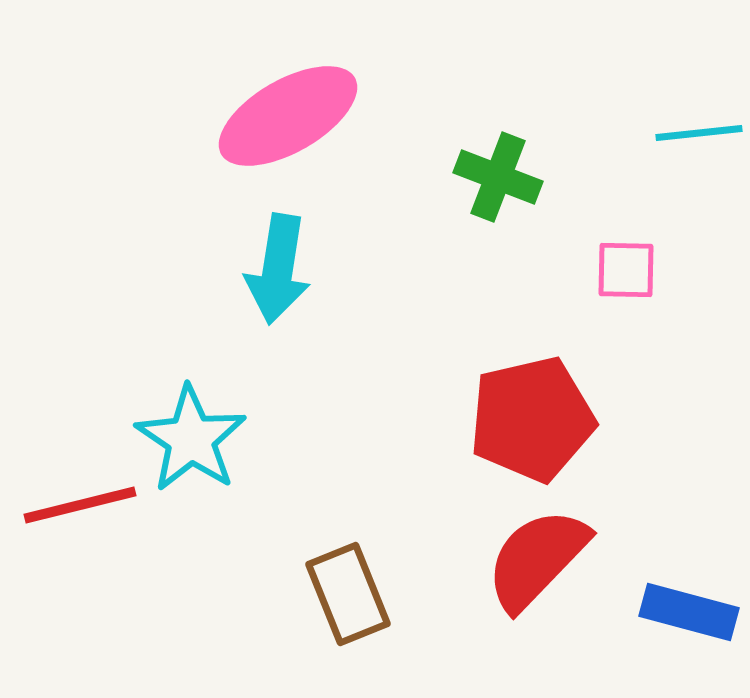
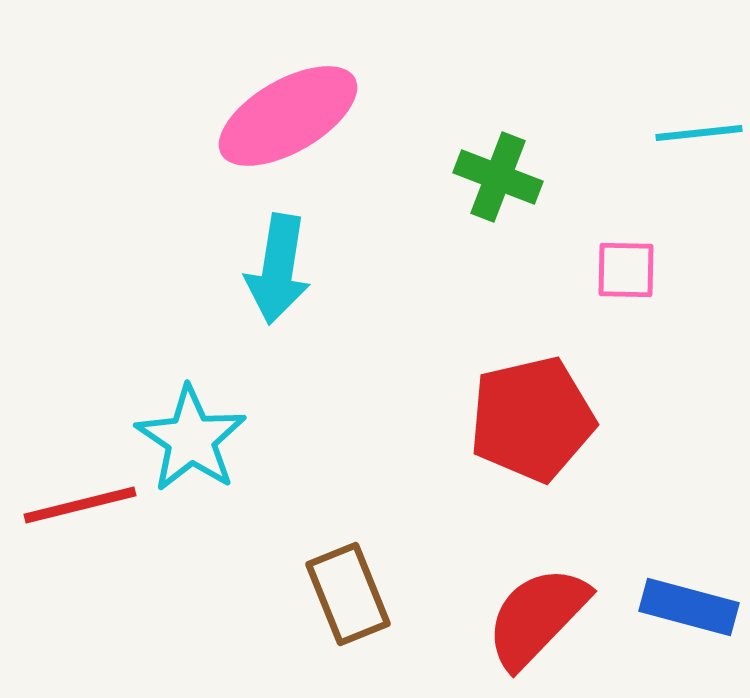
red semicircle: moved 58 px down
blue rectangle: moved 5 px up
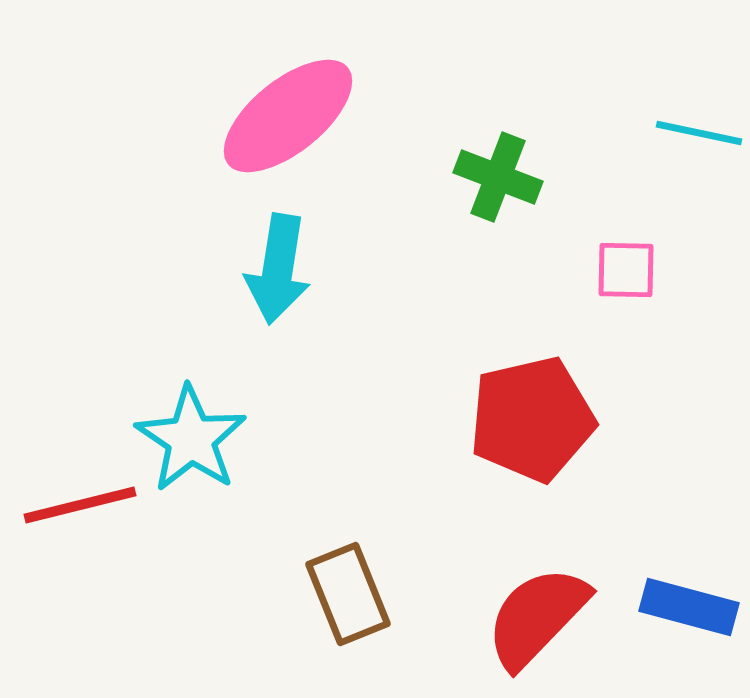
pink ellipse: rotated 9 degrees counterclockwise
cyan line: rotated 18 degrees clockwise
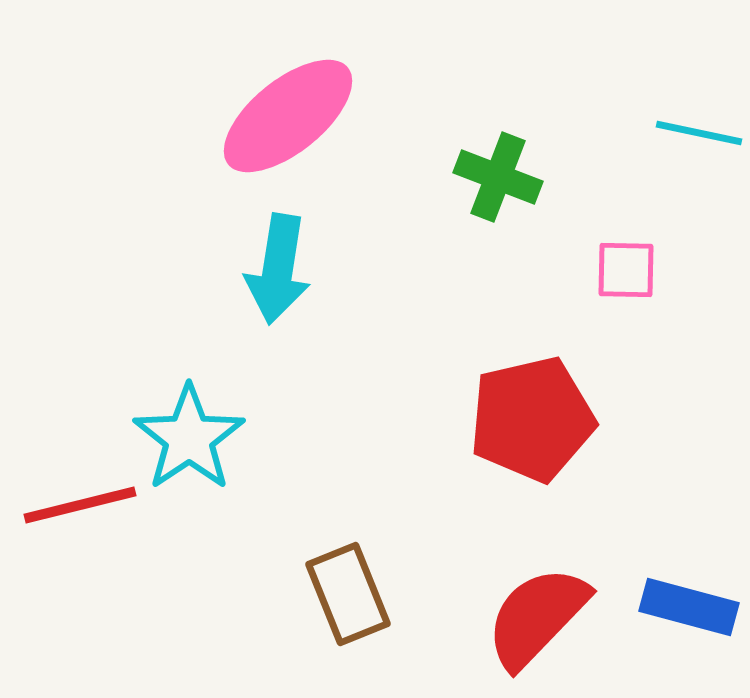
cyan star: moved 2 px left, 1 px up; rotated 4 degrees clockwise
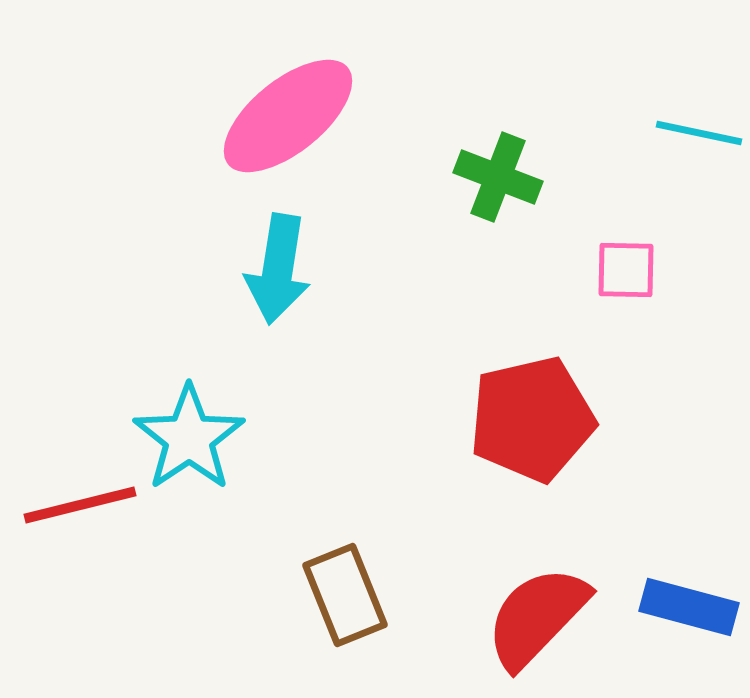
brown rectangle: moved 3 px left, 1 px down
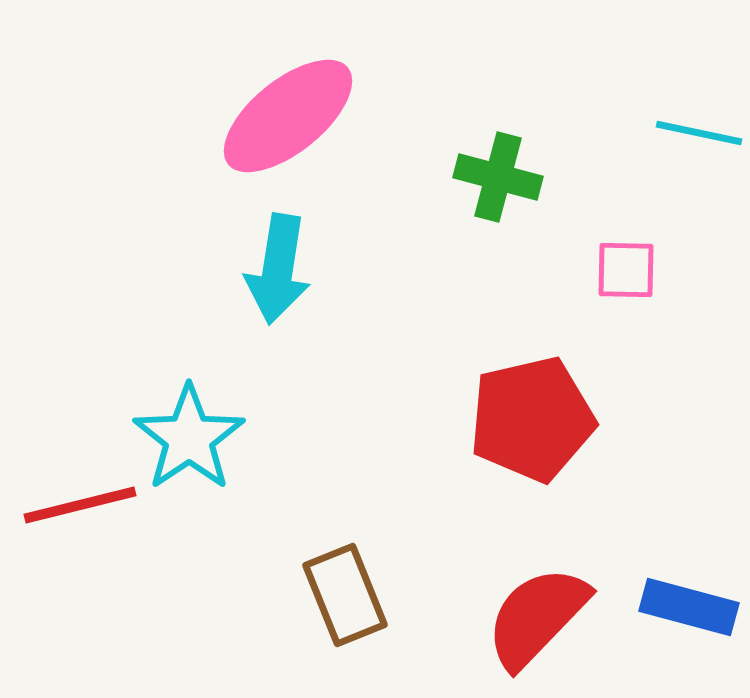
green cross: rotated 6 degrees counterclockwise
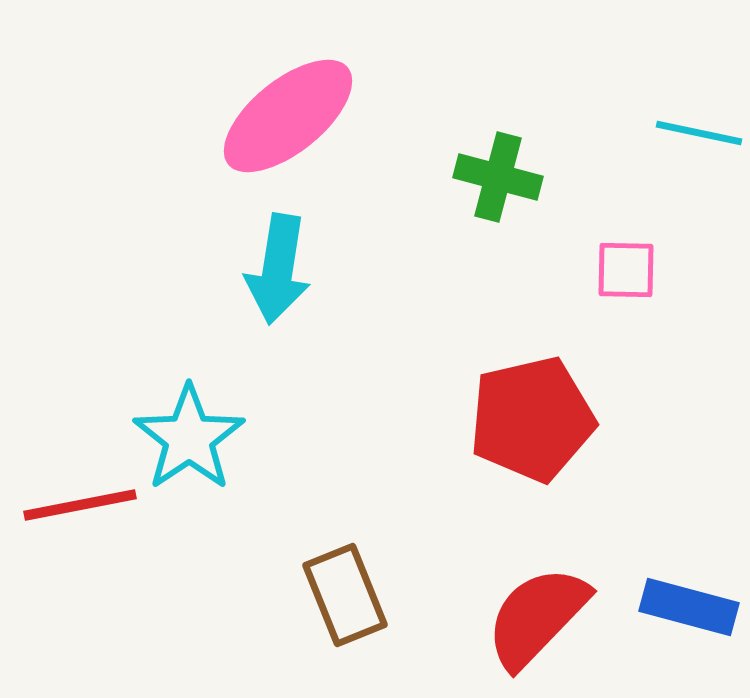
red line: rotated 3 degrees clockwise
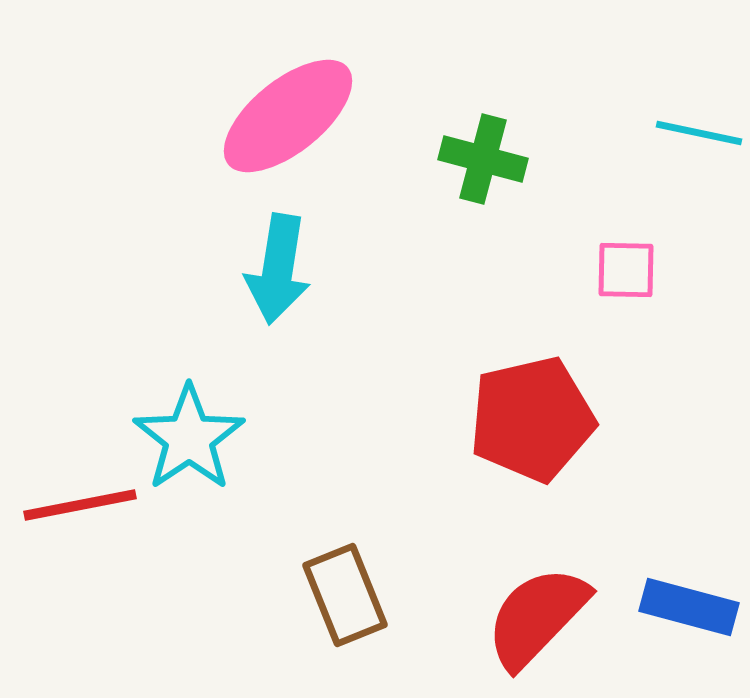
green cross: moved 15 px left, 18 px up
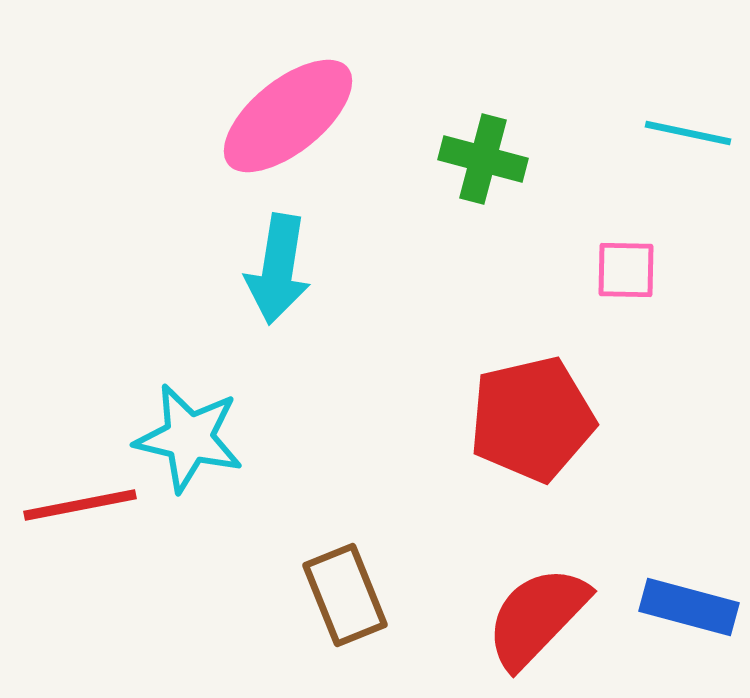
cyan line: moved 11 px left
cyan star: rotated 25 degrees counterclockwise
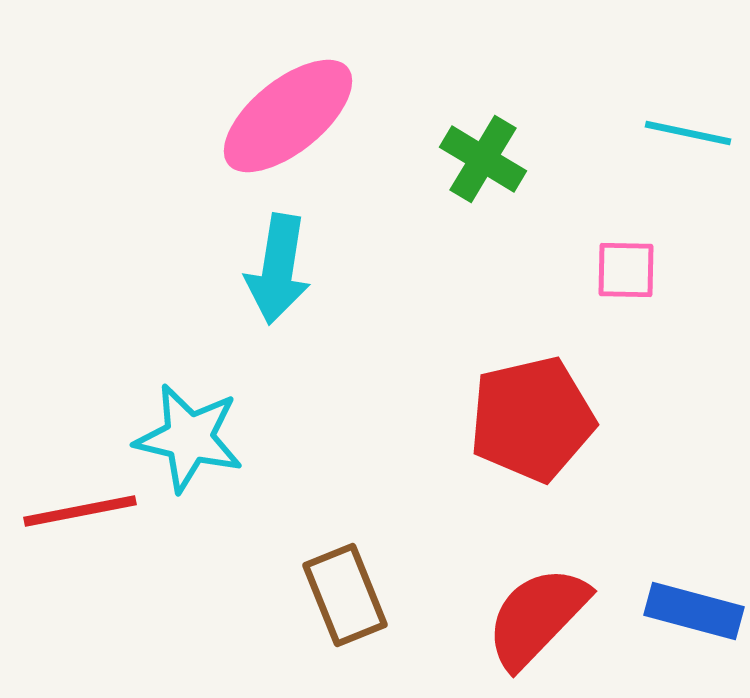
green cross: rotated 16 degrees clockwise
red line: moved 6 px down
blue rectangle: moved 5 px right, 4 px down
